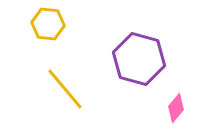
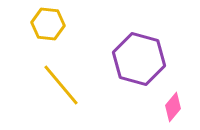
yellow line: moved 4 px left, 4 px up
pink diamond: moved 3 px left, 1 px up
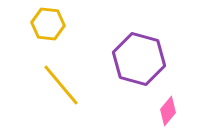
pink diamond: moved 5 px left, 4 px down
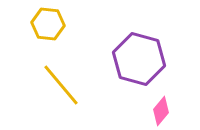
pink diamond: moved 7 px left
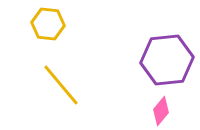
purple hexagon: moved 28 px right, 1 px down; rotated 21 degrees counterclockwise
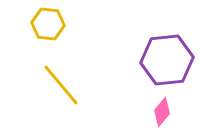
pink diamond: moved 1 px right, 1 px down
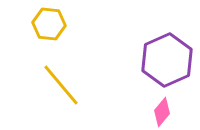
yellow hexagon: moved 1 px right
purple hexagon: rotated 18 degrees counterclockwise
